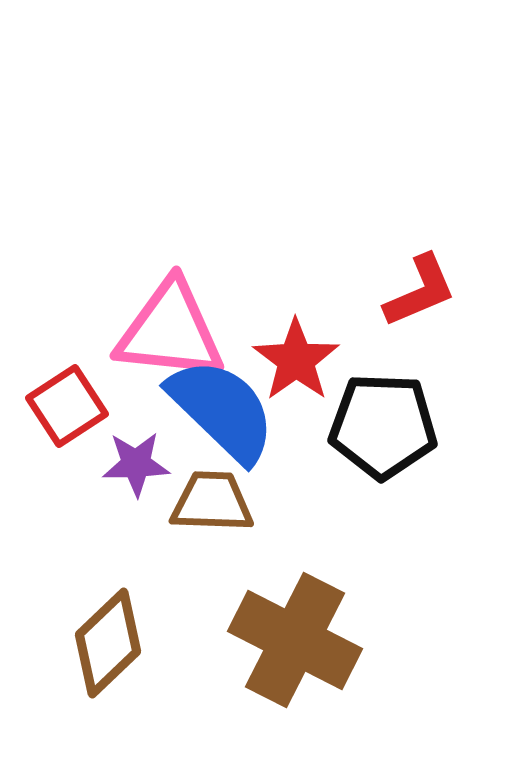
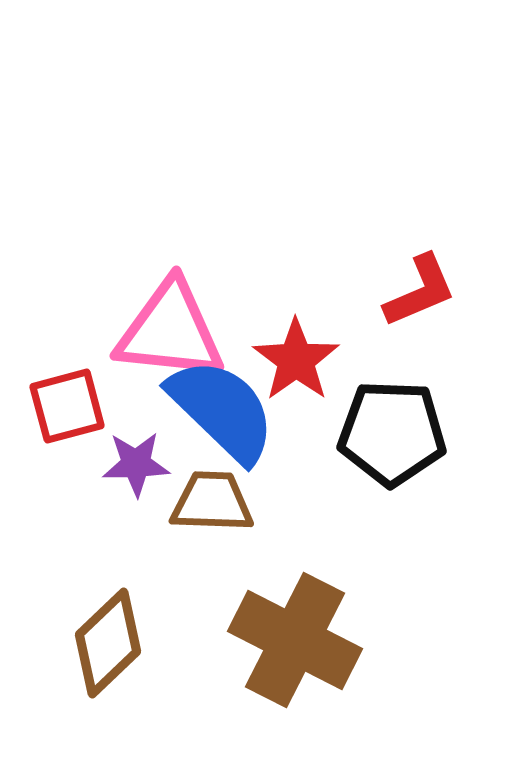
red square: rotated 18 degrees clockwise
black pentagon: moved 9 px right, 7 px down
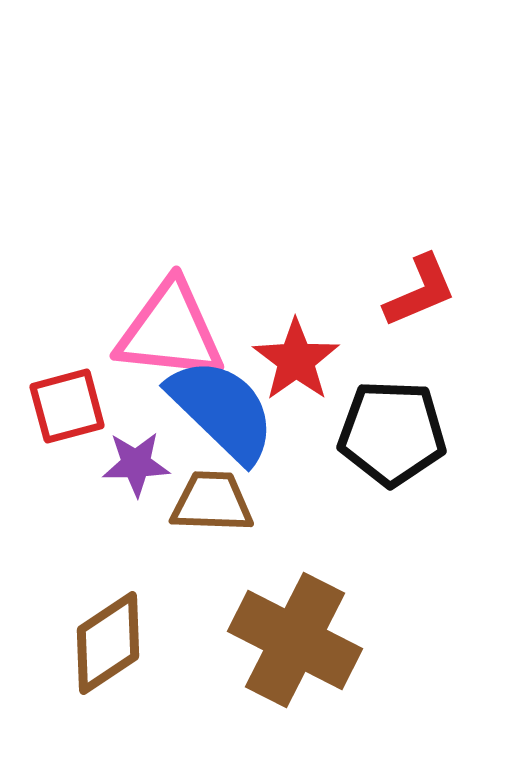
brown diamond: rotated 10 degrees clockwise
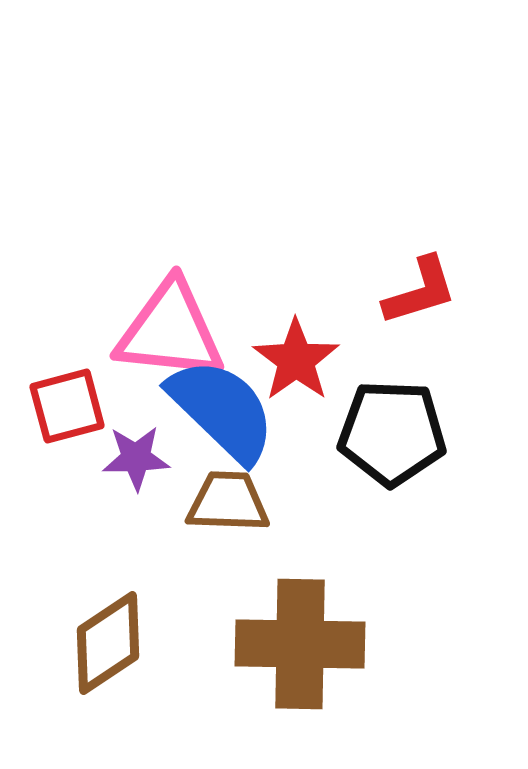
red L-shape: rotated 6 degrees clockwise
purple star: moved 6 px up
brown trapezoid: moved 16 px right
brown cross: moved 5 px right, 4 px down; rotated 26 degrees counterclockwise
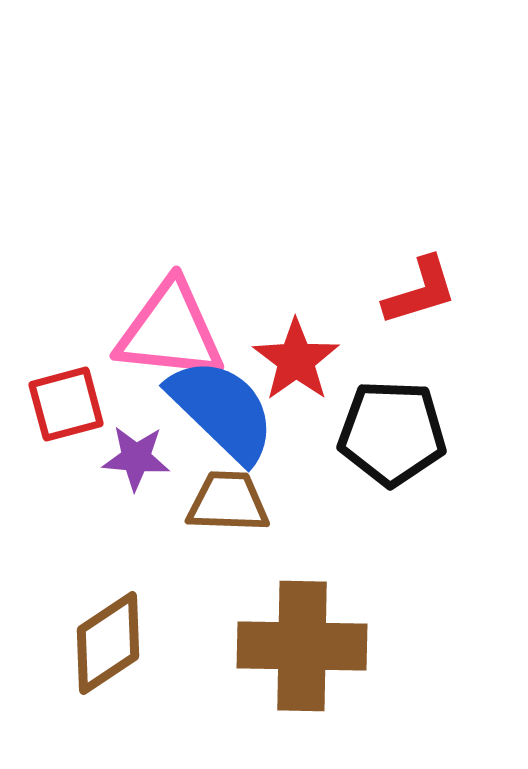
red square: moved 1 px left, 2 px up
purple star: rotated 6 degrees clockwise
brown cross: moved 2 px right, 2 px down
